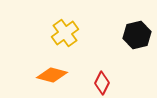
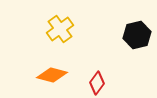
yellow cross: moved 5 px left, 4 px up
red diamond: moved 5 px left; rotated 10 degrees clockwise
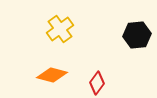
black hexagon: rotated 8 degrees clockwise
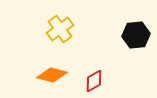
black hexagon: moved 1 px left
red diamond: moved 3 px left, 2 px up; rotated 25 degrees clockwise
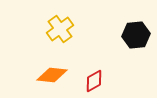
orange diamond: rotated 8 degrees counterclockwise
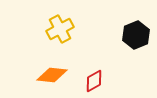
yellow cross: rotated 8 degrees clockwise
black hexagon: rotated 16 degrees counterclockwise
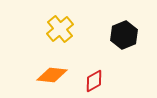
yellow cross: rotated 12 degrees counterclockwise
black hexagon: moved 12 px left
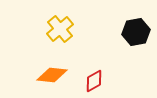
black hexagon: moved 12 px right, 3 px up; rotated 12 degrees clockwise
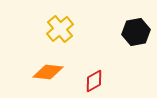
orange diamond: moved 4 px left, 3 px up
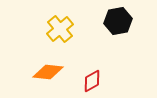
black hexagon: moved 18 px left, 11 px up
red diamond: moved 2 px left
